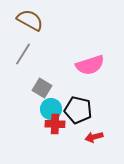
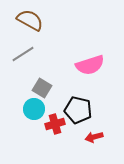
gray line: rotated 25 degrees clockwise
cyan circle: moved 17 px left
red cross: rotated 18 degrees counterclockwise
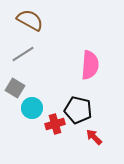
pink semicircle: rotated 68 degrees counterclockwise
gray square: moved 27 px left
cyan circle: moved 2 px left, 1 px up
red arrow: rotated 60 degrees clockwise
